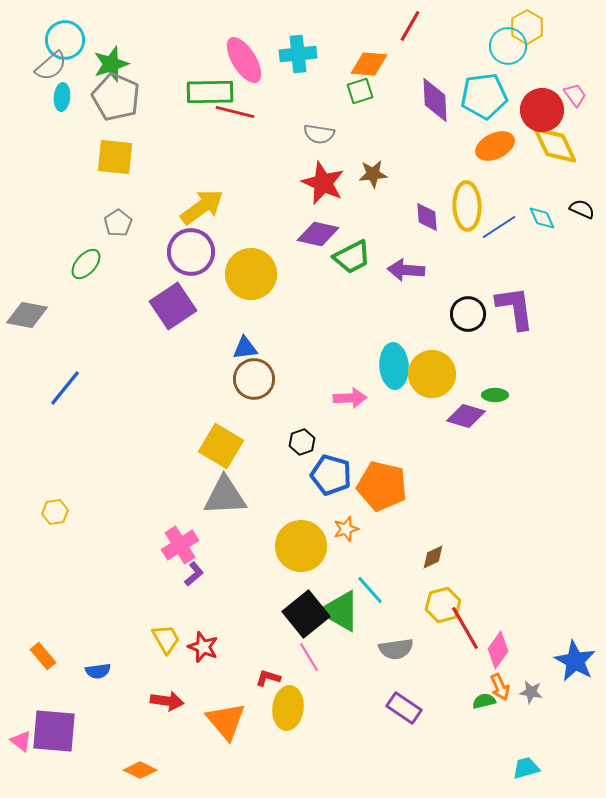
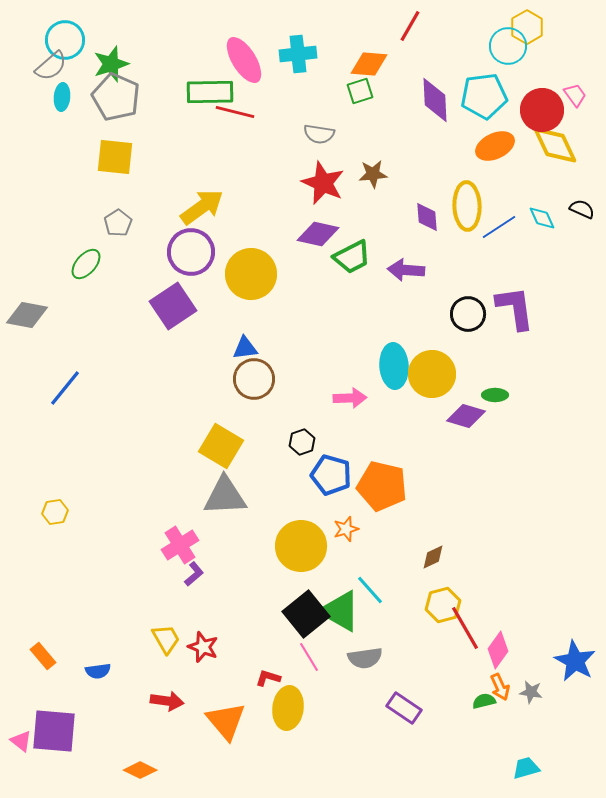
gray semicircle at (396, 649): moved 31 px left, 9 px down
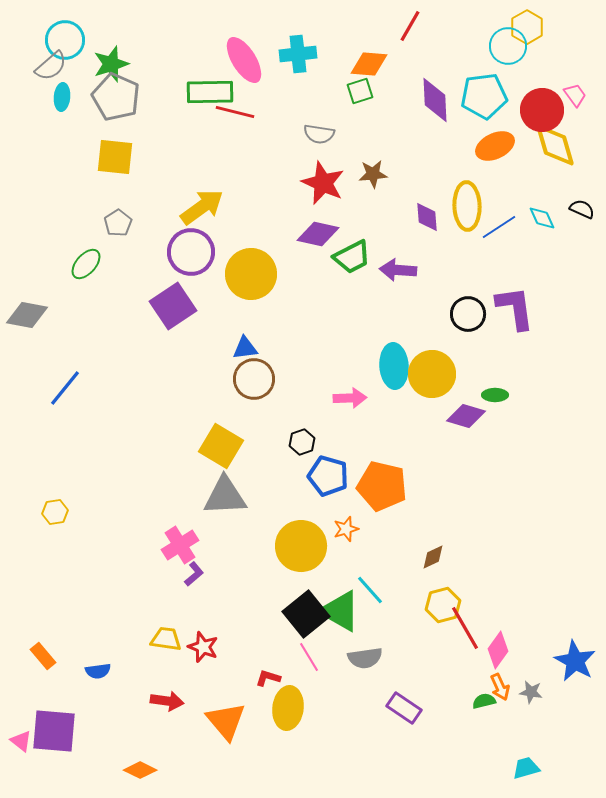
yellow diamond at (555, 145): rotated 9 degrees clockwise
purple arrow at (406, 270): moved 8 px left
blue pentagon at (331, 475): moved 3 px left, 1 px down
yellow trapezoid at (166, 639): rotated 52 degrees counterclockwise
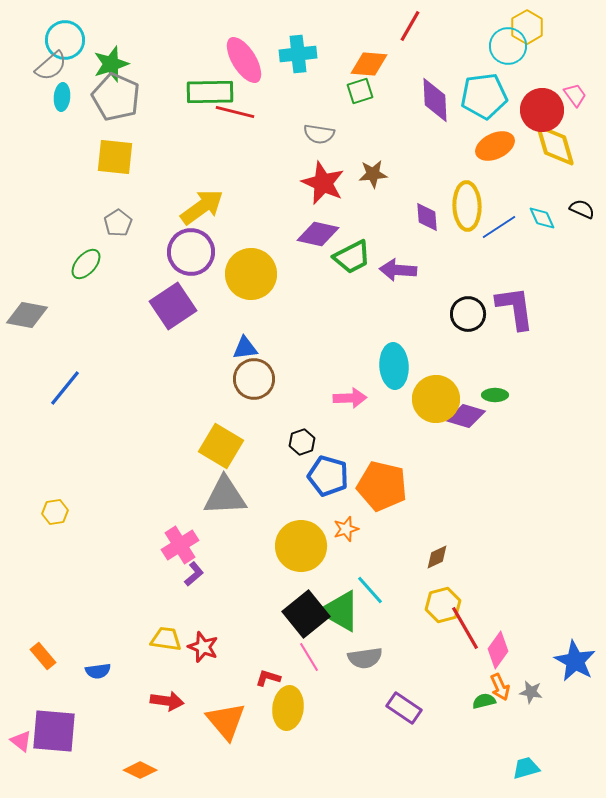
yellow circle at (432, 374): moved 4 px right, 25 px down
brown diamond at (433, 557): moved 4 px right
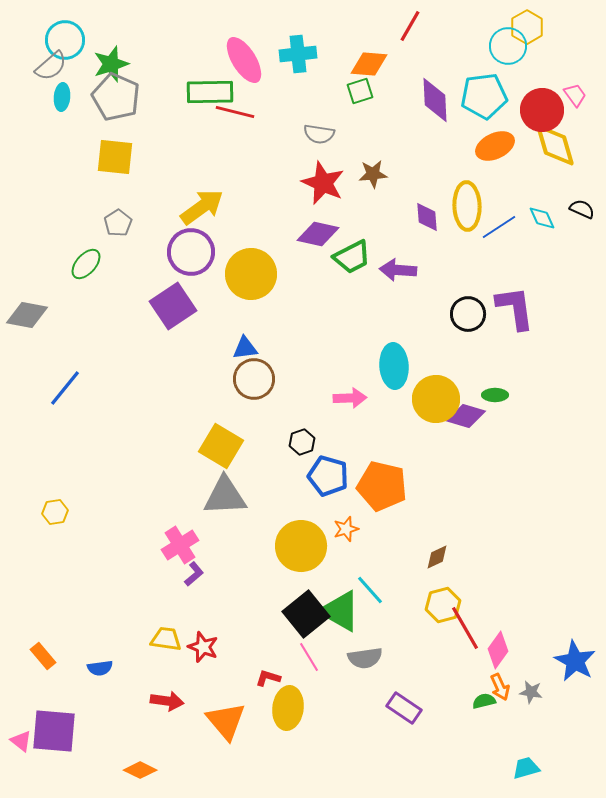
blue semicircle at (98, 671): moved 2 px right, 3 px up
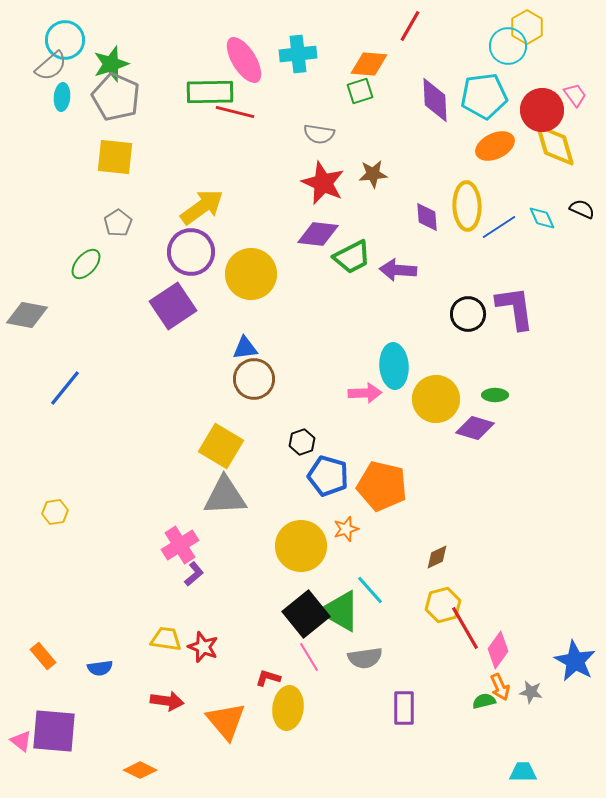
purple diamond at (318, 234): rotated 6 degrees counterclockwise
pink arrow at (350, 398): moved 15 px right, 5 px up
purple diamond at (466, 416): moved 9 px right, 12 px down
purple rectangle at (404, 708): rotated 56 degrees clockwise
cyan trapezoid at (526, 768): moved 3 px left, 4 px down; rotated 16 degrees clockwise
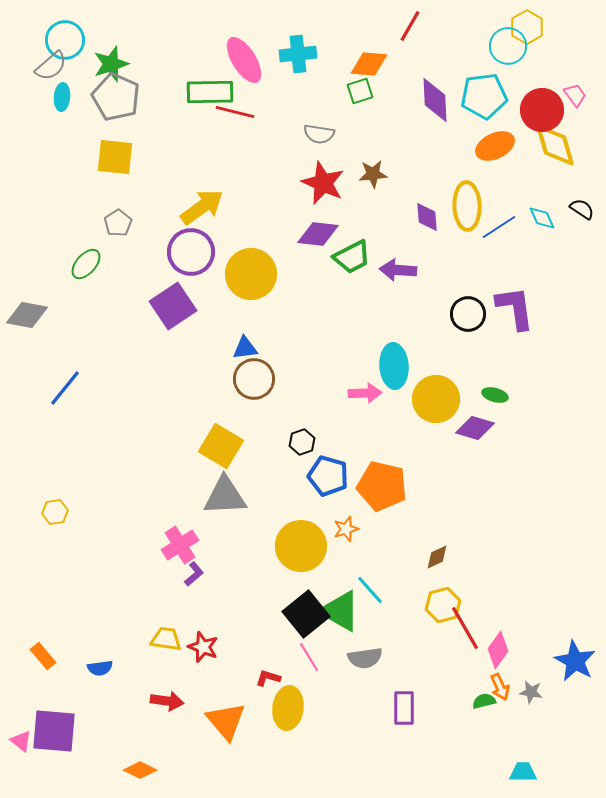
black semicircle at (582, 209): rotated 10 degrees clockwise
green ellipse at (495, 395): rotated 15 degrees clockwise
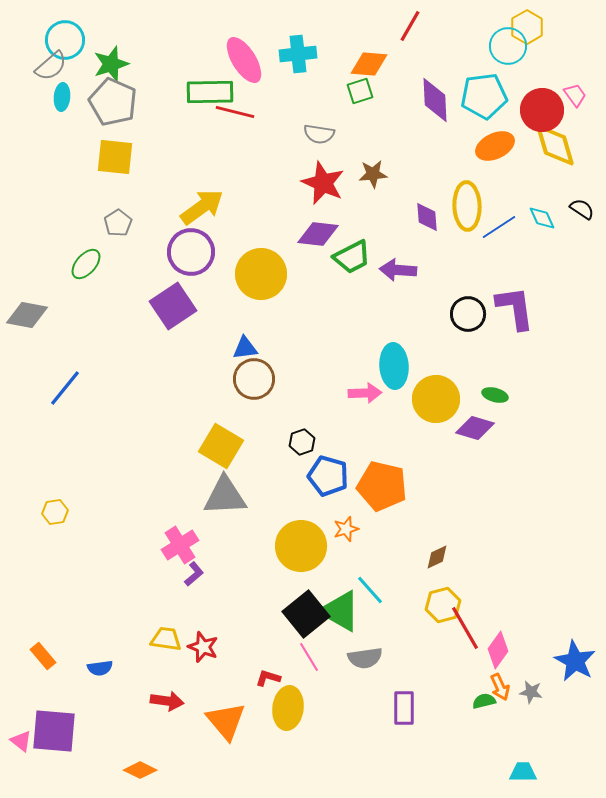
gray pentagon at (116, 97): moved 3 px left, 5 px down
yellow circle at (251, 274): moved 10 px right
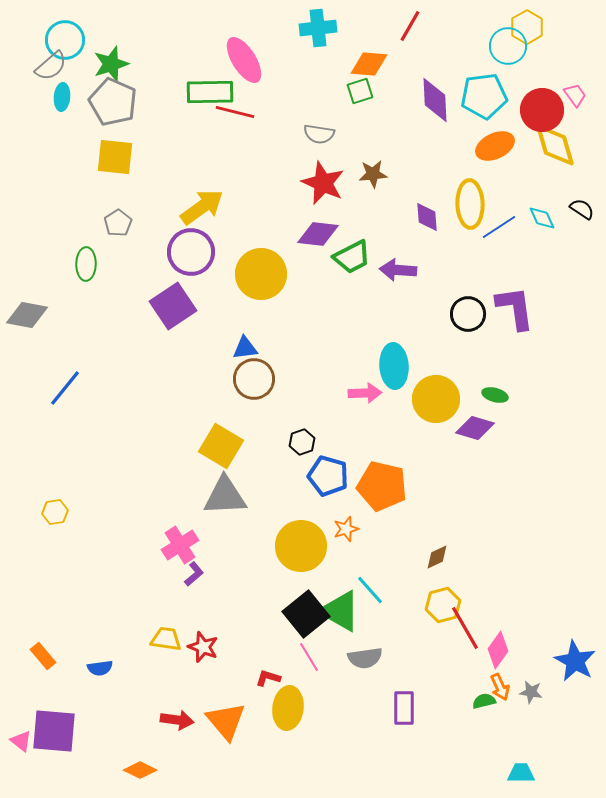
cyan cross at (298, 54): moved 20 px right, 26 px up
yellow ellipse at (467, 206): moved 3 px right, 2 px up
green ellipse at (86, 264): rotated 40 degrees counterclockwise
red arrow at (167, 701): moved 10 px right, 19 px down
cyan trapezoid at (523, 772): moved 2 px left, 1 px down
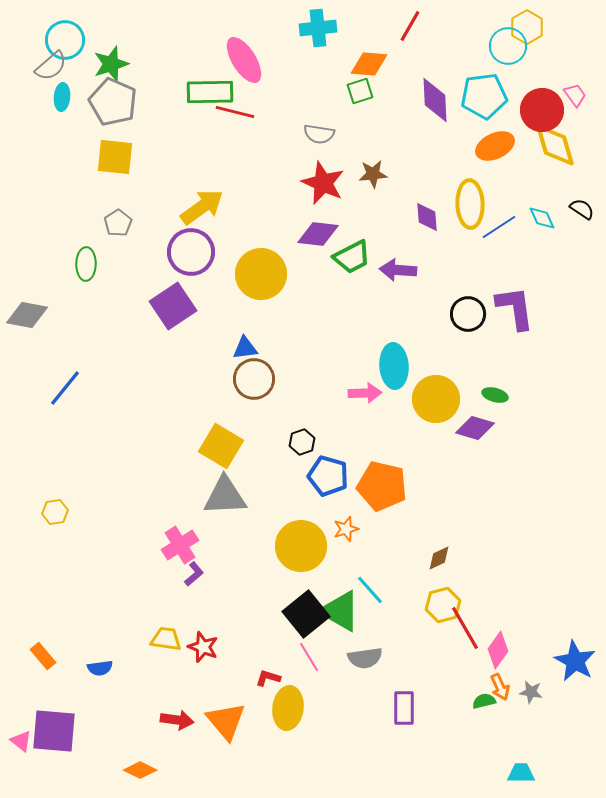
brown diamond at (437, 557): moved 2 px right, 1 px down
